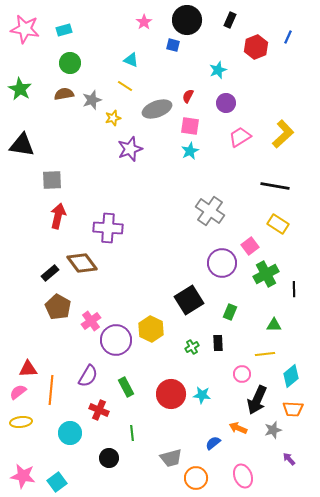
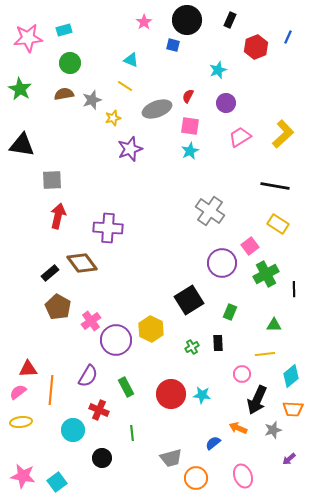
pink star at (25, 29): moved 3 px right, 9 px down; rotated 16 degrees counterclockwise
cyan circle at (70, 433): moved 3 px right, 3 px up
black circle at (109, 458): moved 7 px left
purple arrow at (289, 459): rotated 88 degrees counterclockwise
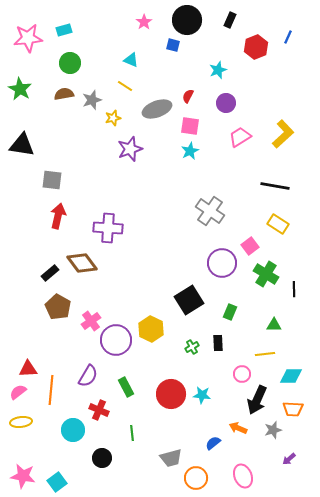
gray square at (52, 180): rotated 10 degrees clockwise
green cross at (266, 274): rotated 30 degrees counterclockwise
cyan diamond at (291, 376): rotated 40 degrees clockwise
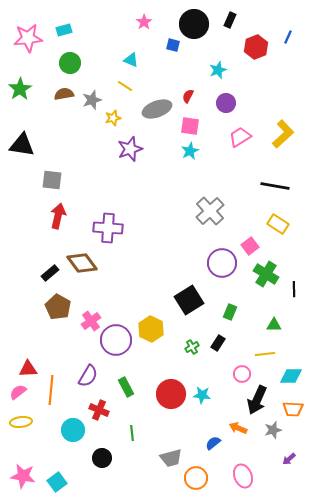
black circle at (187, 20): moved 7 px right, 4 px down
green star at (20, 89): rotated 10 degrees clockwise
gray cross at (210, 211): rotated 12 degrees clockwise
black rectangle at (218, 343): rotated 35 degrees clockwise
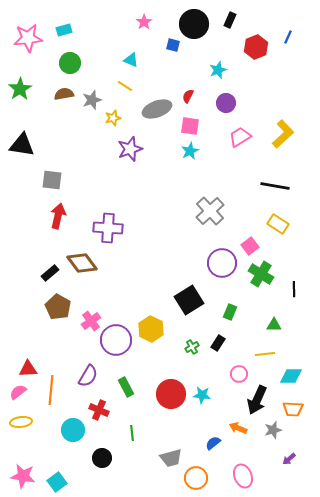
green cross at (266, 274): moved 5 px left
pink circle at (242, 374): moved 3 px left
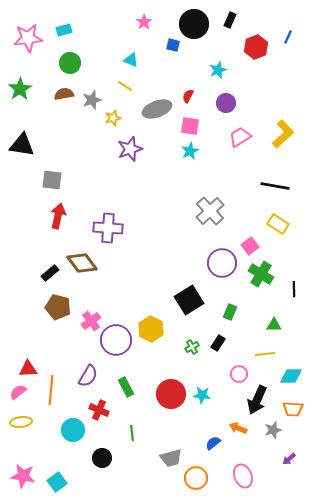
brown pentagon at (58, 307): rotated 15 degrees counterclockwise
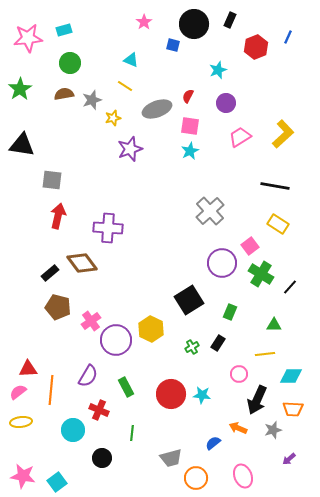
black line at (294, 289): moved 4 px left, 2 px up; rotated 42 degrees clockwise
green line at (132, 433): rotated 14 degrees clockwise
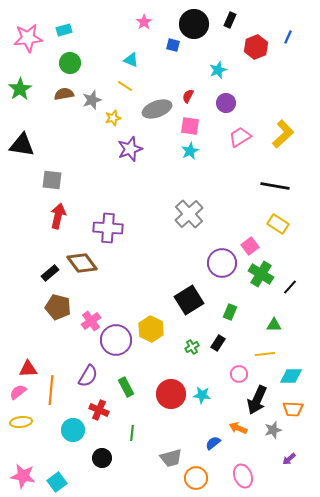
gray cross at (210, 211): moved 21 px left, 3 px down
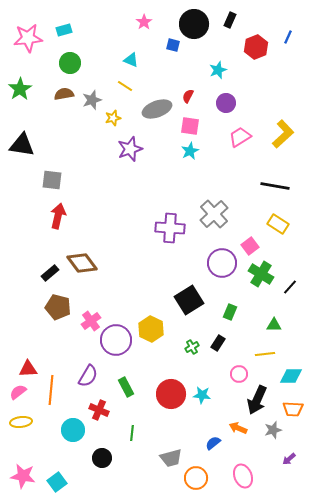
gray cross at (189, 214): moved 25 px right
purple cross at (108, 228): moved 62 px right
